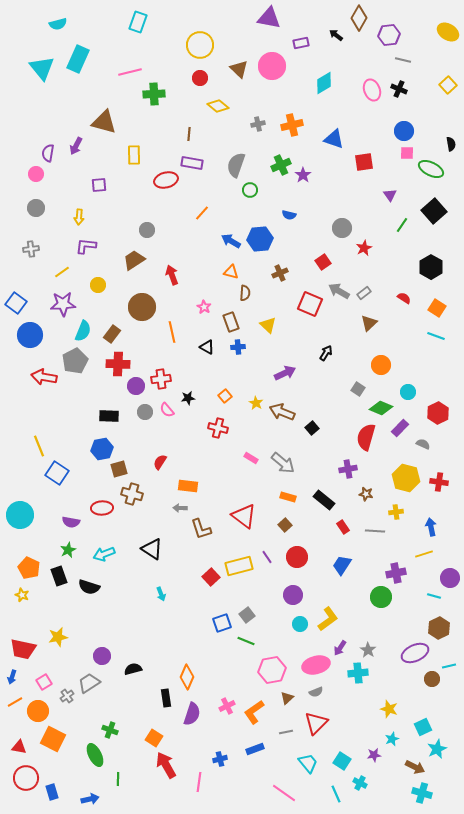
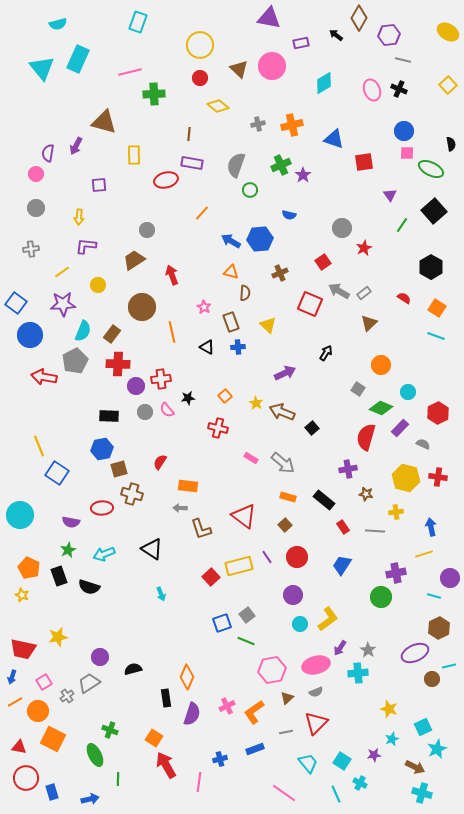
red cross at (439, 482): moved 1 px left, 5 px up
purple circle at (102, 656): moved 2 px left, 1 px down
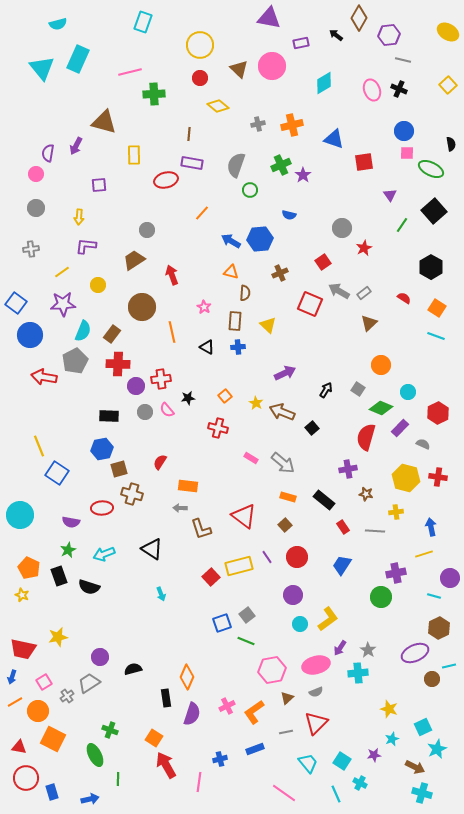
cyan rectangle at (138, 22): moved 5 px right
brown rectangle at (231, 322): moved 4 px right, 1 px up; rotated 24 degrees clockwise
black arrow at (326, 353): moved 37 px down
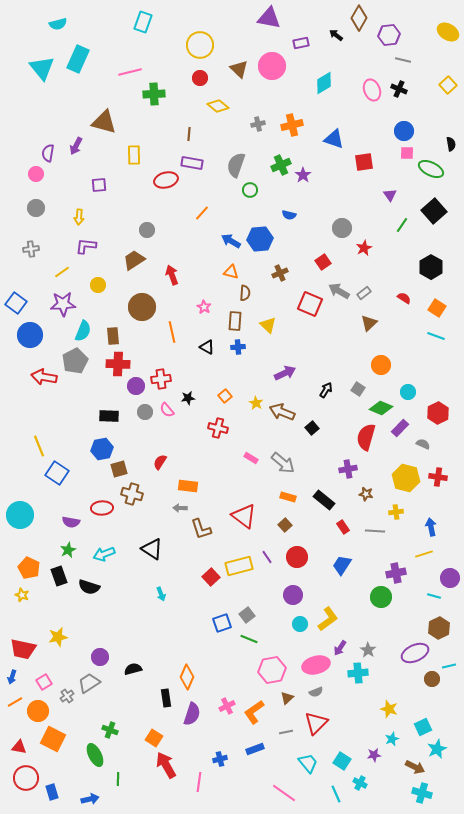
brown rectangle at (112, 334): moved 1 px right, 2 px down; rotated 42 degrees counterclockwise
green line at (246, 641): moved 3 px right, 2 px up
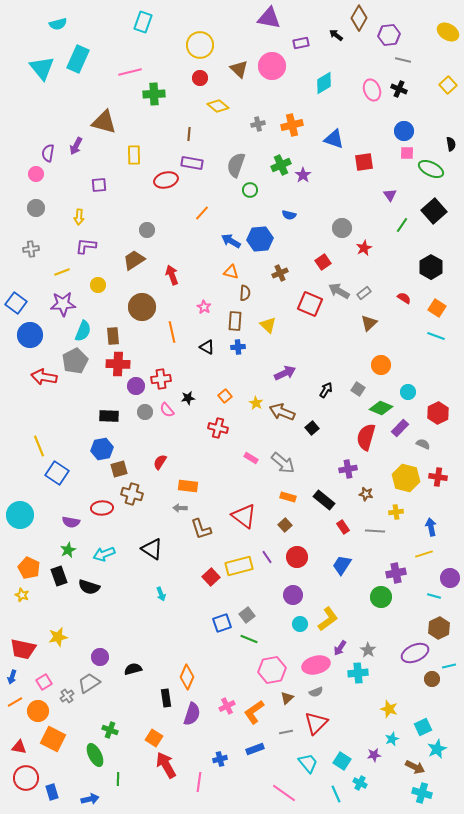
yellow line at (62, 272): rotated 14 degrees clockwise
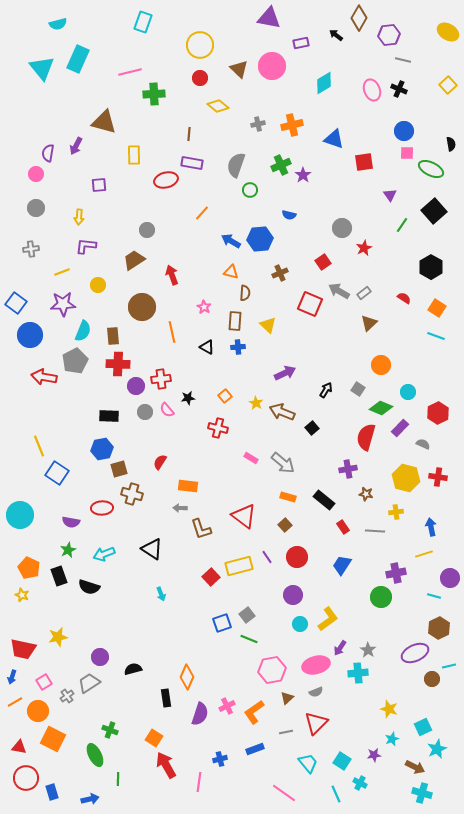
purple semicircle at (192, 714): moved 8 px right
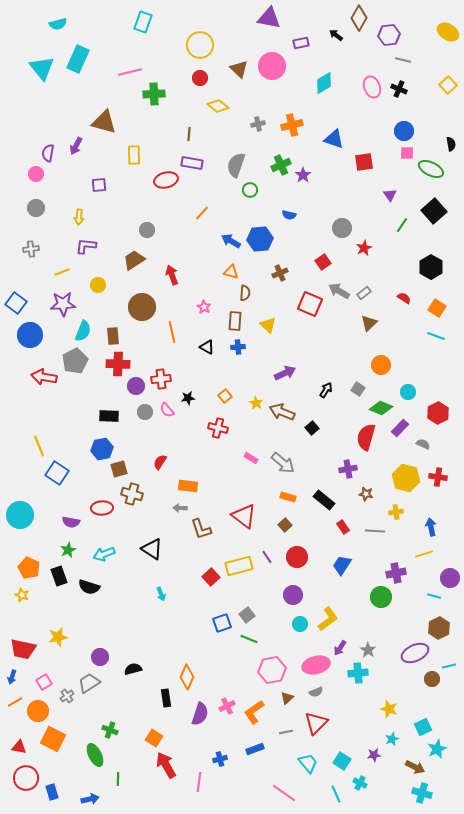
pink ellipse at (372, 90): moved 3 px up
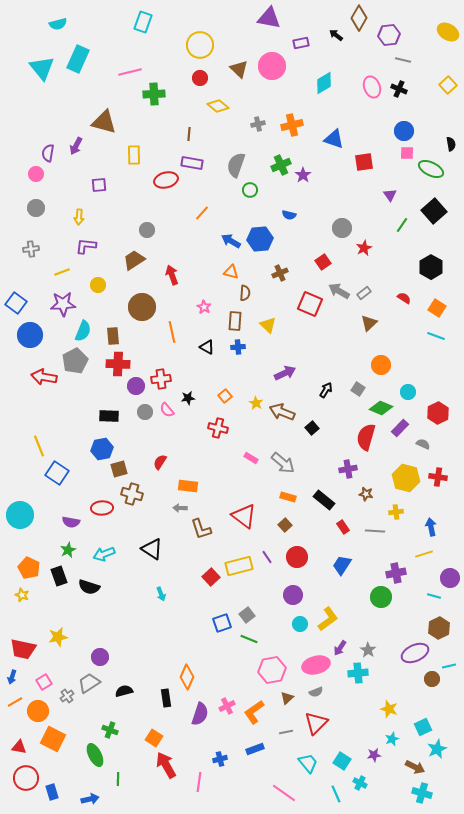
black semicircle at (133, 669): moved 9 px left, 22 px down
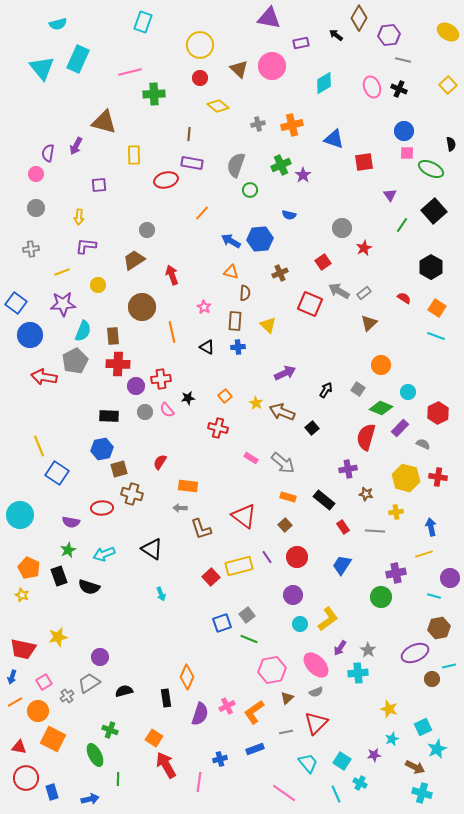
brown hexagon at (439, 628): rotated 15 degrees clockwise
pink ellipse at (316, 665): rotated 60 degrees clockwise
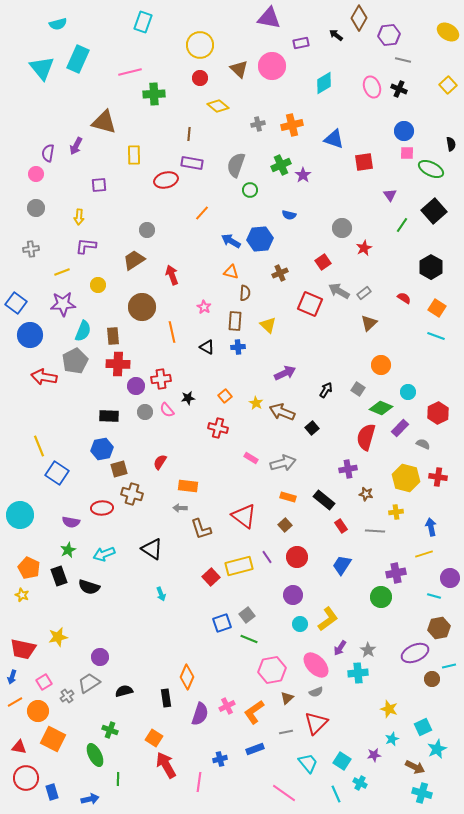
gray arrow at (283, 463): rotated 55 degrees counterclockwise
red rectangle at (343, 527): moved 2 px left, 1 px up
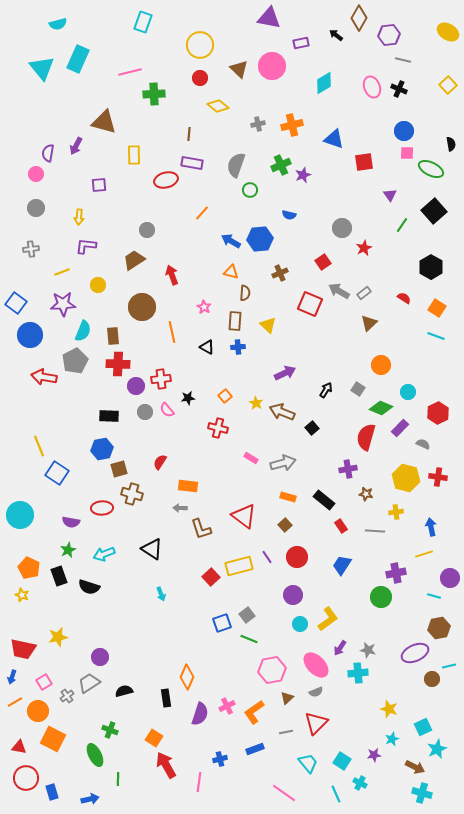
purple star at (303, 175): rotated 14 degrees clockwise
gray star at (368, 650): rotated 21 degrees counterclockwise
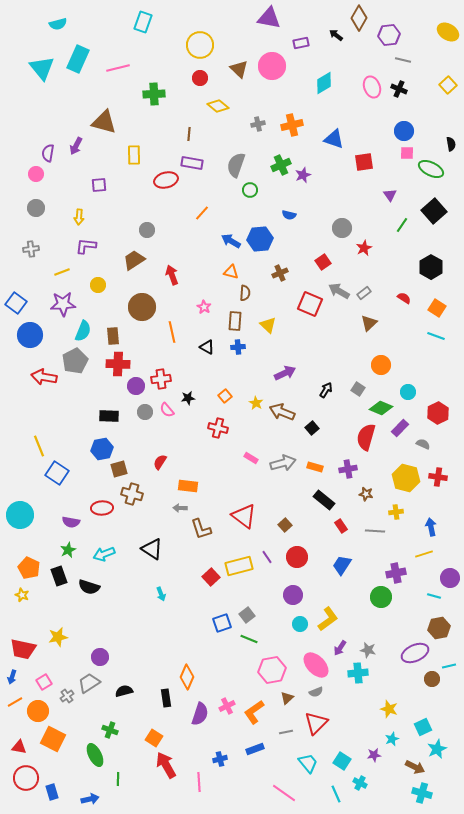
pink line at (130, 72): moved 12 px left, 4 px up
orange rectangle at (288, 497): moved 27 px right, 30 px up
pink line at (199, 782): rotated 12 degrees counterclockwise
